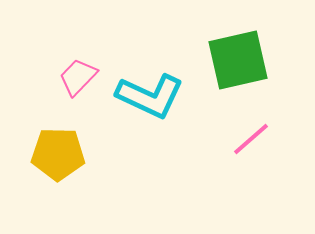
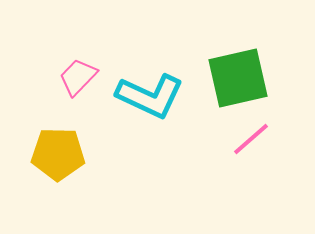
green square: moved 18 px down
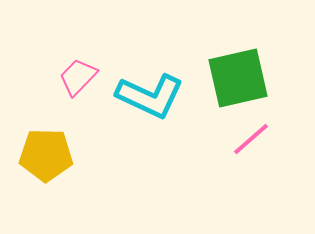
yellow pentagon: moved 12 px left, 1 px down
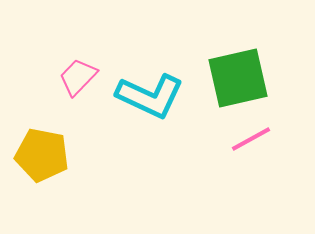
pink line: rotated 12 degrees clockwise
yellow pentagon: moved 4 px left; rotated 10 degrees clockwise
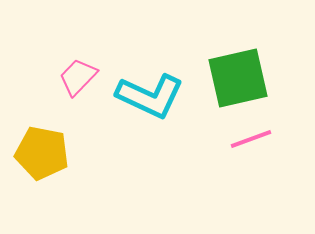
pink line: rotated 9 degrees clockwise
yellow pentagon: moved 2 px up
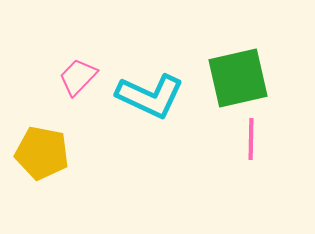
pink line: rotated 69 degrees counterclockwise
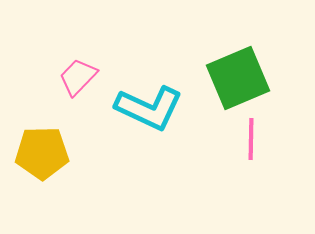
green square: rotated 10 degrees counterclockwise
cyan L-shape: moved 1 px left, 12 px down
yellow pentagon: rotated 12 degrees counterclockwise
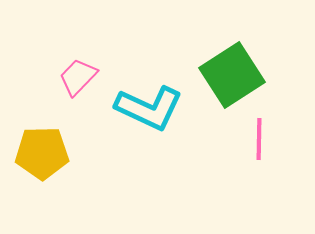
green square: moved 6 px left, 3 px up; rotated 10 degrees counterclockwise
pink line: moved 8 px right
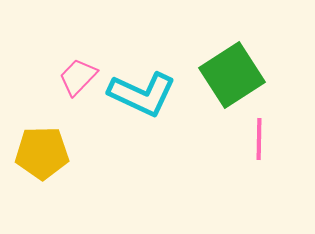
cyan L-shape: moved 7 px left, 14 px up
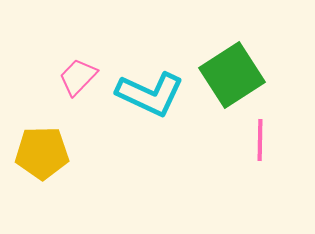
cyan L-shape: moved 8 px right
pink line: moved 1 px right, 1 px down
